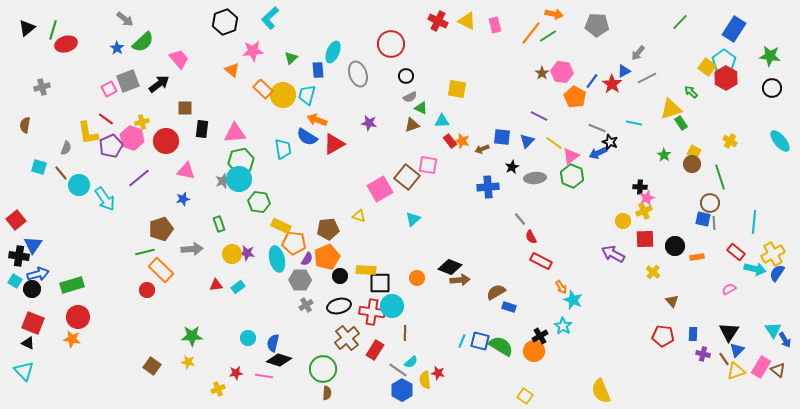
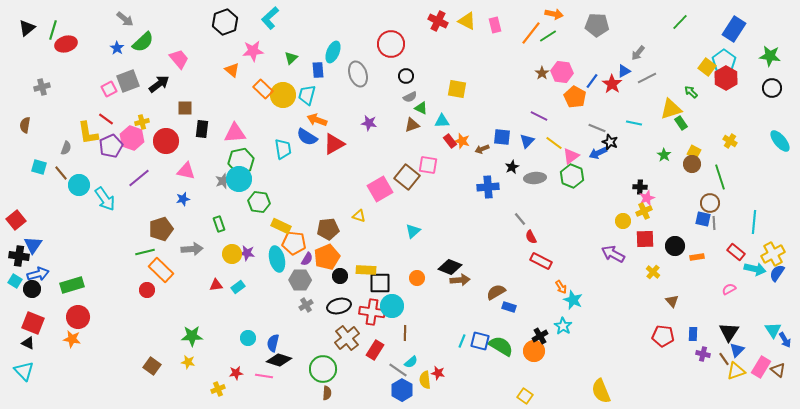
cyan triangle at (413, 219): moved 12 px down
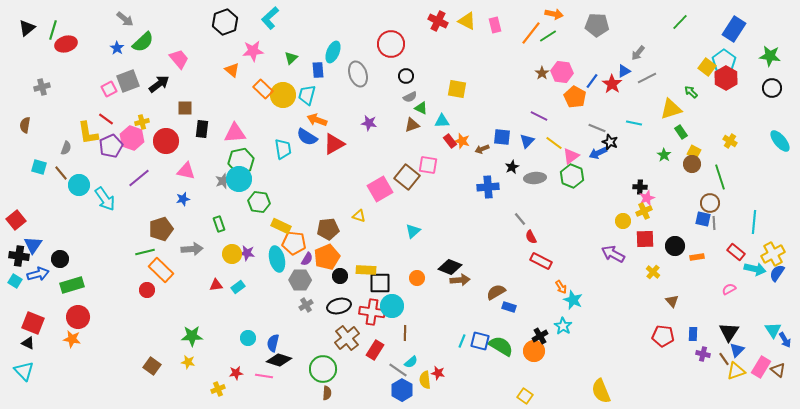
green rectangle at (681, 123): moved 9 px down
black circle at (32, 289): moved 28 px right, 30 px up
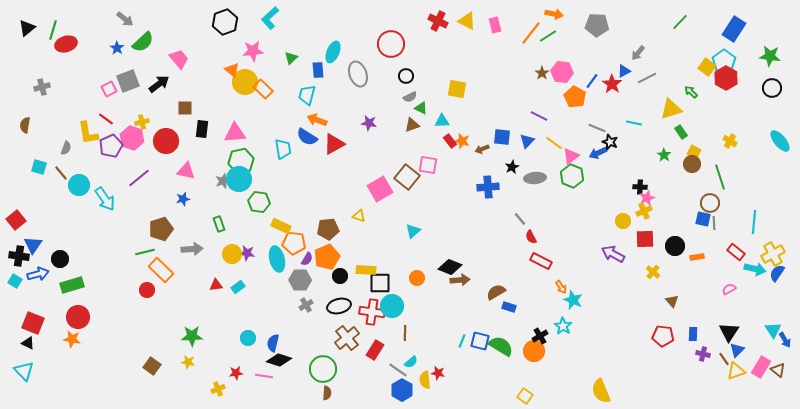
yellow circle at (283, 95): moved 38 px left, 13 px up
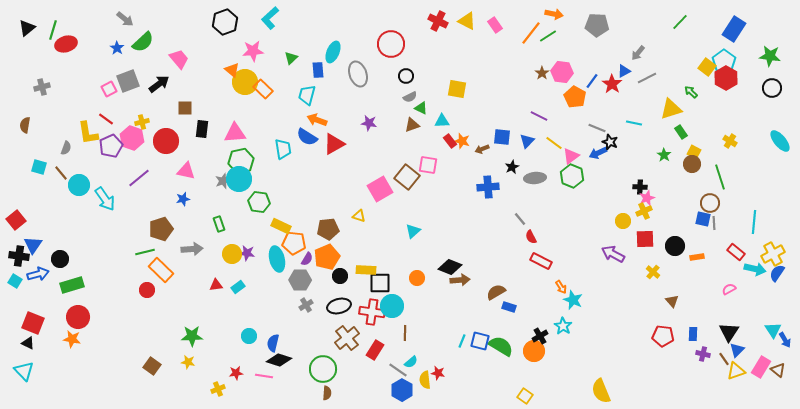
pink rectangle at (495, 25): rotated 21 degrees counterclockwise
cyan circle at (248, 338): moved 1 px right, 2 px up
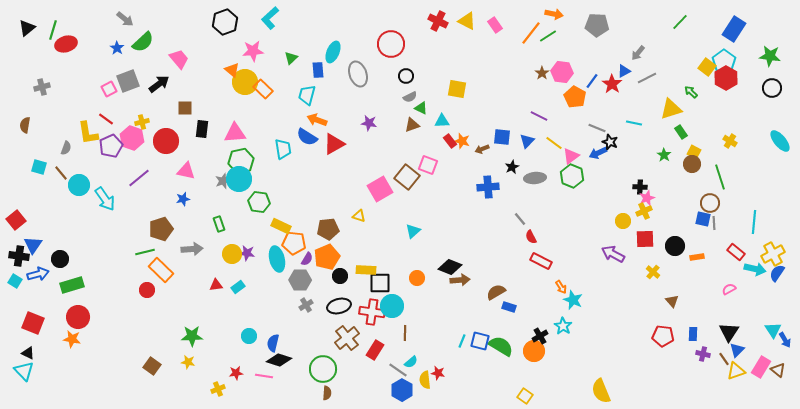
pink square at (428, 165): rotated 12 degrees clockwise
black triangle at (28, 343): moved 10 px down
